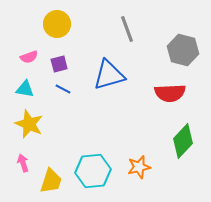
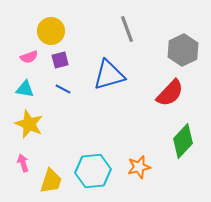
yellow circle: moved 6 px left, 7 px down
gray hexagon: rotated 20 degrees clockwise
purple square: moved 1 px right, 4 px up
red semicircle: rotated 44 degrees counterclockwise
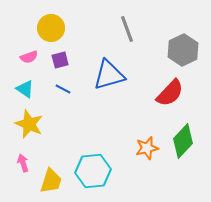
yellow circle: moved 3 px up
cyan triangle: rotated 24 degrees clockwise
orange star: moved 8 px right, 19 px up
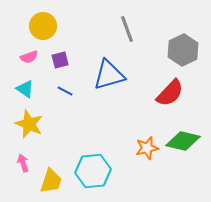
yellow circle: moved 8 px left, 2 px up
blue line: moved 2 px right, 2 px down
green diamond: rotated 60 degrees clockwise
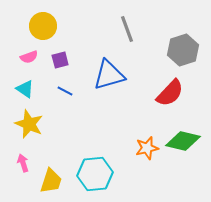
gray hexagon: rotated 8 degrees clockwise
cyan hexagon: moved 2 px right, 3 px down
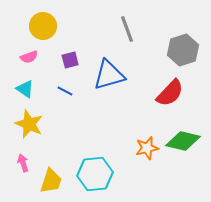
purple square: moved 10 px right
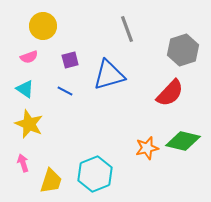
cyan hexagon: rotated 16 degrees counterclockwise
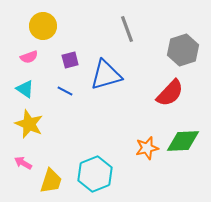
blue triangle: moved 3 px left
green diamond: rotated 16 degrees counterclockwise
pink arrow: rotated 42 degrees counterclockwise
